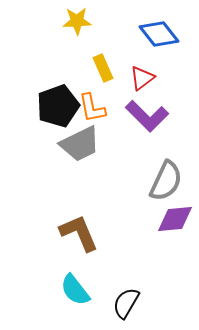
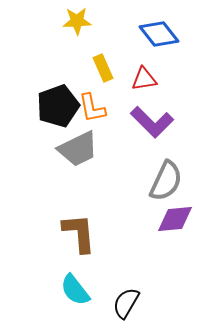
red triangle: moved 2 px right, 1 px down; rotated 28 degrees clockwise
purple L-shape: moved 5 px right, 6 px down
gray trapezoid: moved 2 px left, 5 px down
brown L-shape: rotated 18 degrees clockwise
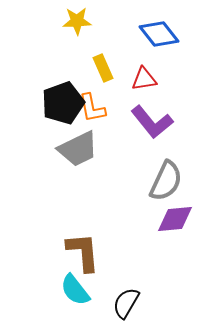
black pentagon: moved 5 px right, 3 px up
purple L-shape: rotated 6 degrees clockwise
brown L-shape: moved 4 px right, 19 px down
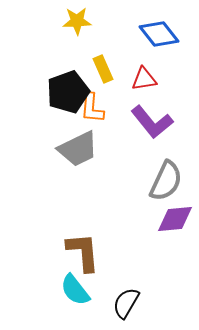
yellow rectangle: moved 1 px down
black pentagon: moved 5 px right, 11 px up
orange L-shape: rotated 16 degrees clockwise
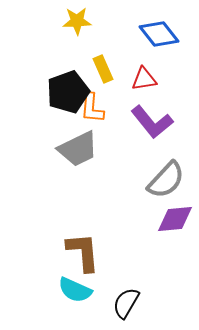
gray semicircle: moved 1 px up; rotated 18 degrees clockwise
cyan semicircle: rotated 28 degrees counterclockwise
